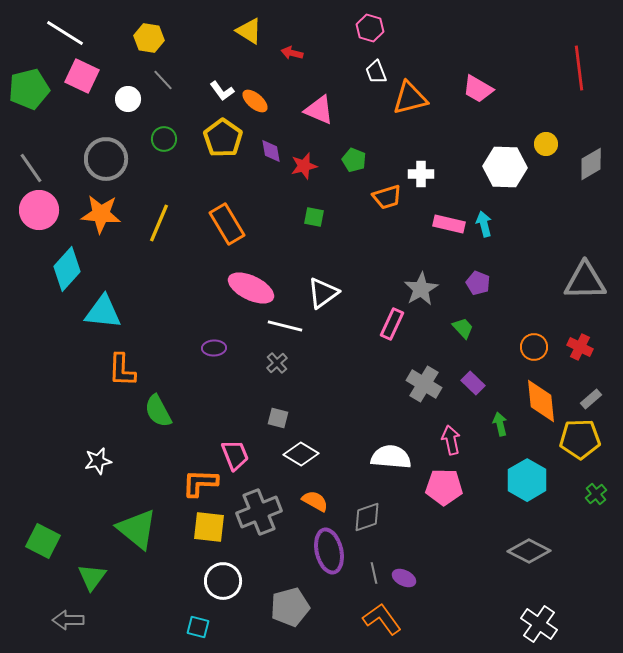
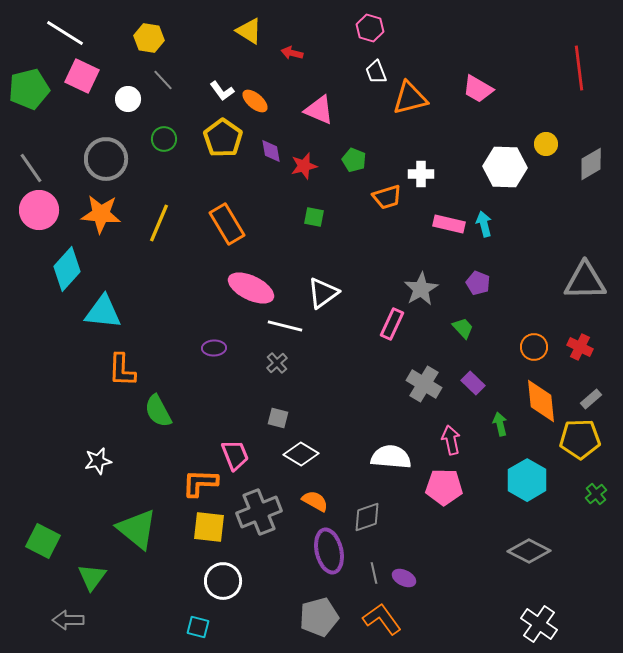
gray pentagon at (290, 607): moved 29 px right, 10 px down
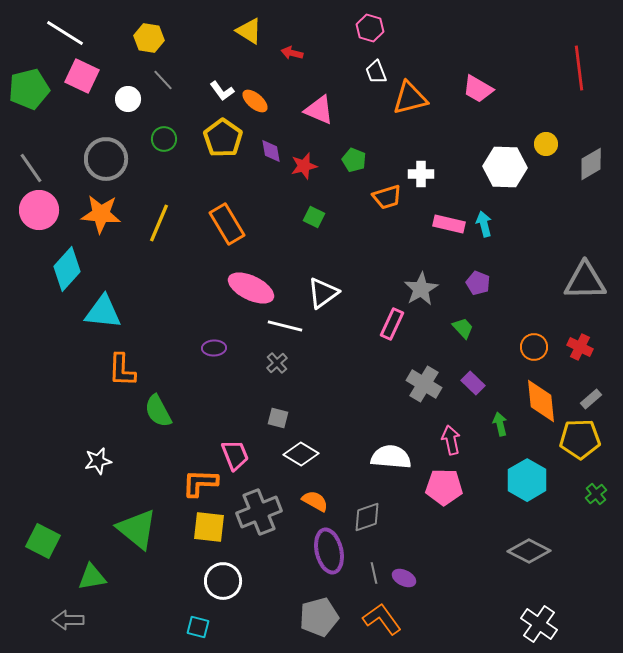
green square at (314, 217): rotated 15 degrees clockwise
green triangle at (92, 577): rotated 44 degrees clockwise
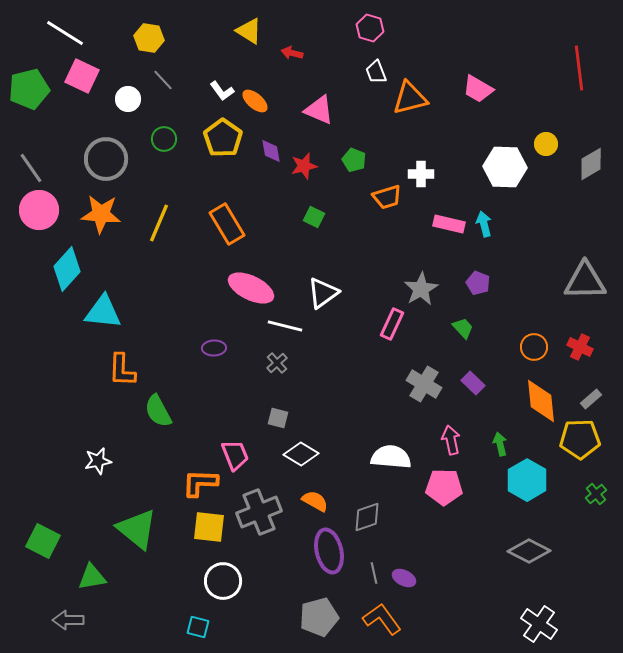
green arrow at (500, 424): moved 20 px down
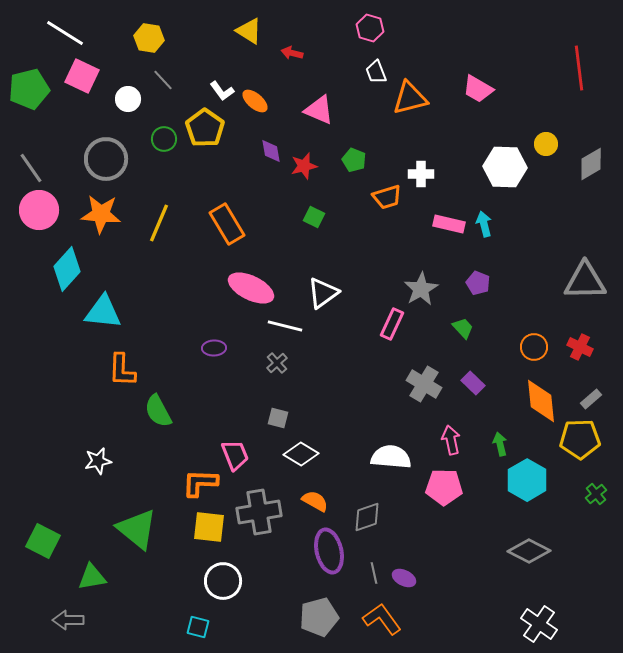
yellow pentagon at (223, 138): moved 18 px left, 10 px up
gray cross at (259, 512): rotated 12 degrees clockwise
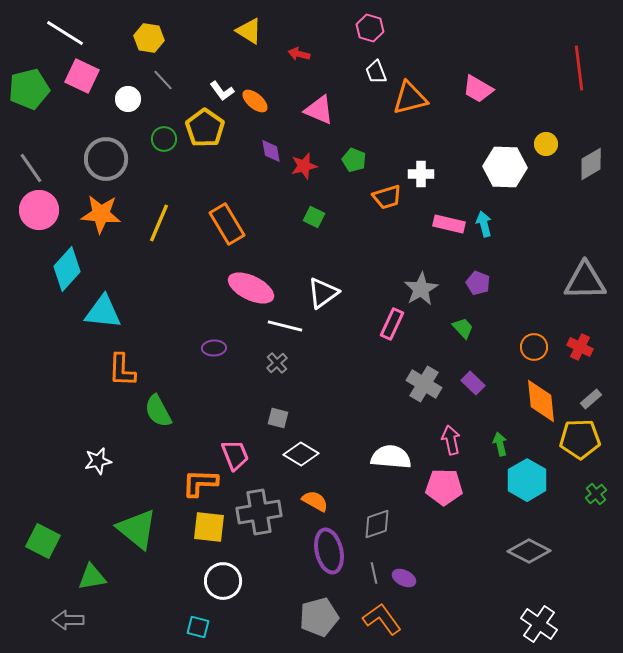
red arrow at (292, 53): moved 7 px right, 1 px down
gray diamond at (367, 517): moved 10 px right, 7 px down
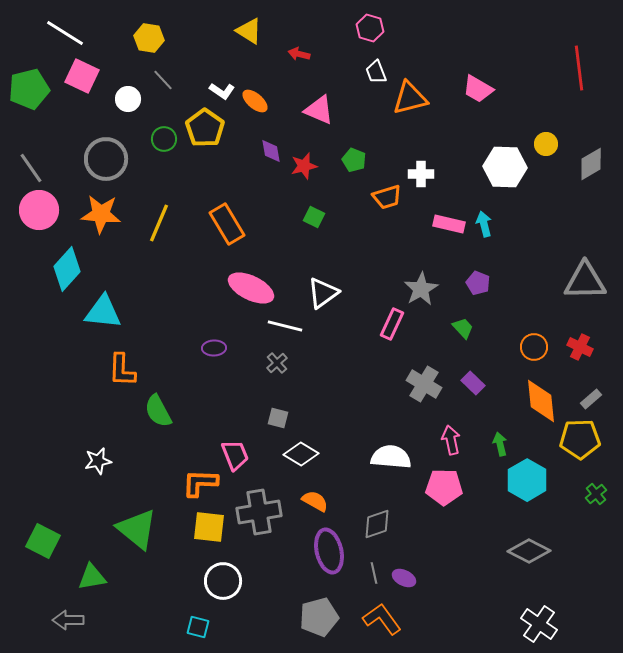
white L-shape at (222, 91): rotated 20 degrees counterclockwise
